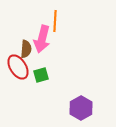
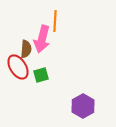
purple hexagon: moved 2 px right, 2 px up
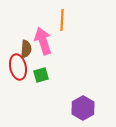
orange line: moved 7 px right, 1 px up
pink arrow: moved 1 px right, 2 px down; rotated 148 degrees clockwise
red ellipse: rotated 20 degrees clockwise
purple hexagon: moved 2 px down
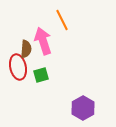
orange line: rotated 30 degrees counterclockwise
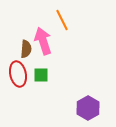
red ellipse: moved 7 px down
green square: rotated 14 degrees clockwise
purple hexagon: moved 5 px right
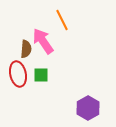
pink arrow: rotated 16 degrees counterclockwise
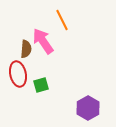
green square: moved 10 px down; rotated 14 degrees counterclockwise
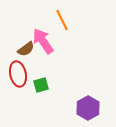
brown semicircle: rotated 48 degrees clockwise
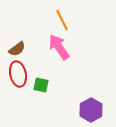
pink arrow: moved 16 px right, 6 px down
brown semicircle: moved 9 px left
green square: rotated 28 degrees clockwise
purple hexagon: moved 3 px right, 2 px down
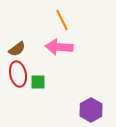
pink arrow: rotated 52 degrees counterclockwise
green square: moved 3 px left, 3 px up; rotated 14 degrees counterclockwise
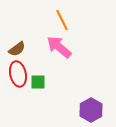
pink arrow: rotated 36 degrees clockwise
